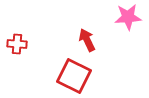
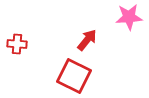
pink star: moved 1 px right
red arrow: rotated 65 degrees clockwise
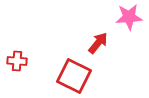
red arrow: moved 11 px right, 3 px down
red cross: moved 17 px down
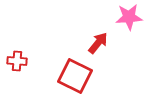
red square: moved 1 px right
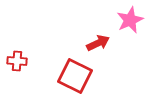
pink star: moved 1 px right, 3 px down; rotated 20 degrees counterclockwise
red arrow: rotated 25 degrees clockwise
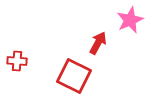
red arrow: rotated 35 degrees counterclockwise
red square: moved 1 px left
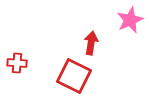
red arrow: moved 7 px left; rotated 20 degrees counterclockwise
red cross: moved 2 px down
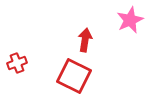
red arrow: moved 6 px left, 3 px up
red cross: rotated 24 degrees counterclockwise
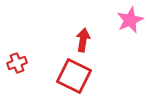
red arrow: moved 2 px left
